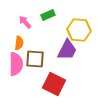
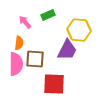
red square: rotated 25 degrees counterclockwise
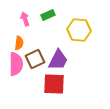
pink arrow: moved 3 px up; rotated 24 degrees clockwise
purple trapezoid: moved 9 px left, 10 px down
brown square: rotated 30 degrees counterclockwise
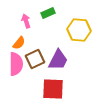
green rectangle: moved 2 px up
pink arrow: moved 1 px right, 2 px down
orange semicircle: rotated 32 degrees clockwise
red square: moved 1 px left, 5 px down
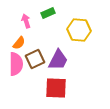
red square: moved 3 px right, 1 px up
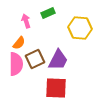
yellow hexagon: moved 1 px right, 2 px up
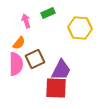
purple trapezoid: moved 3 px right, 10 px down
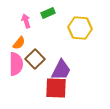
brown square: rotated 18 degrees counterclockwise
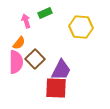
green rectangle: moved 3 px left
yellow hexagon: moved 1 px right, 1 px up
pink semicircle: moved 2 px up
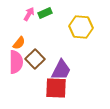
pink arrow: moved 3 px right, 7 px up; rotated 48 degrees clockwise
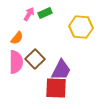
orange semicircle: moved 2 px left, 5 px up
